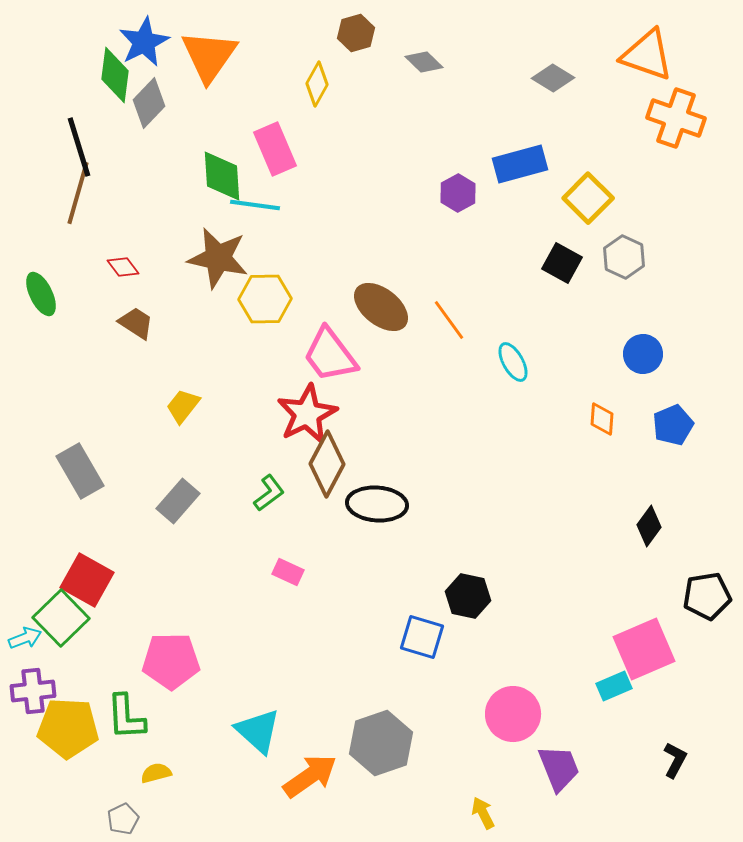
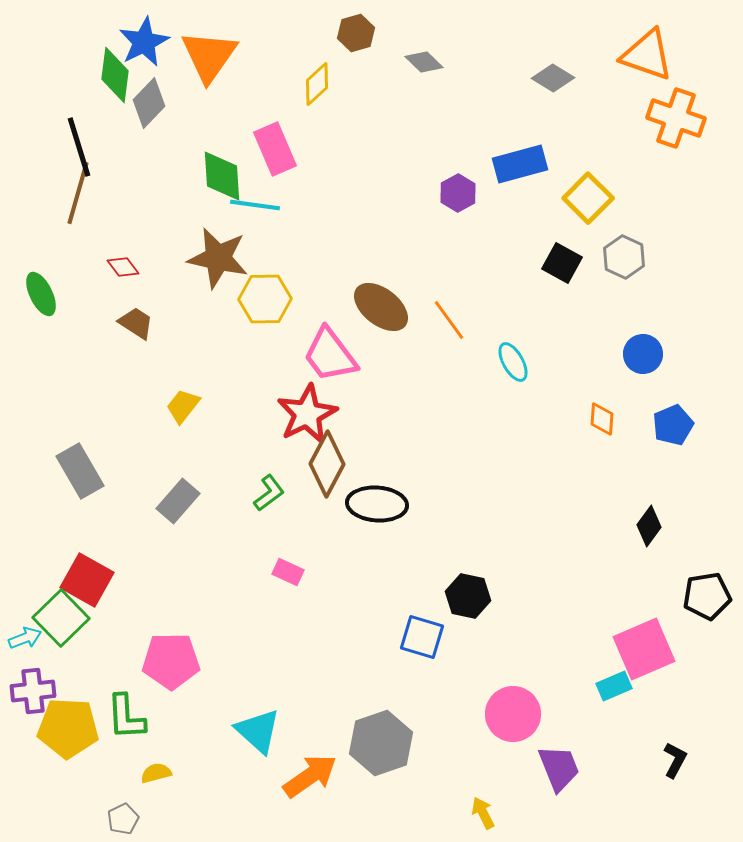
yellow diamond at (317, 84): rotated 18 degrees clockwise
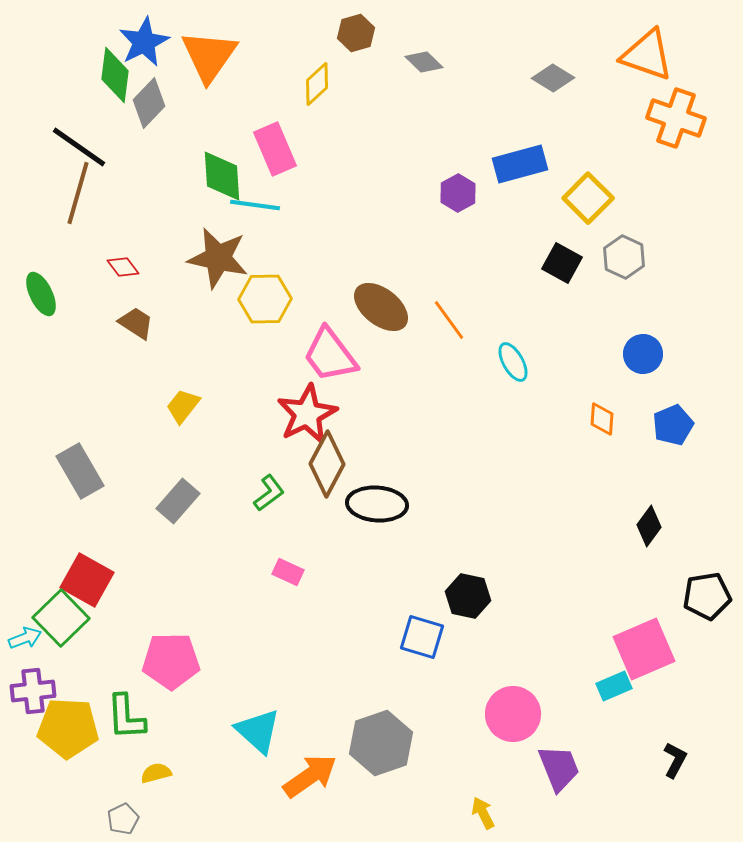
black line at (79, 147): rotated 38 degrees counterclockwise
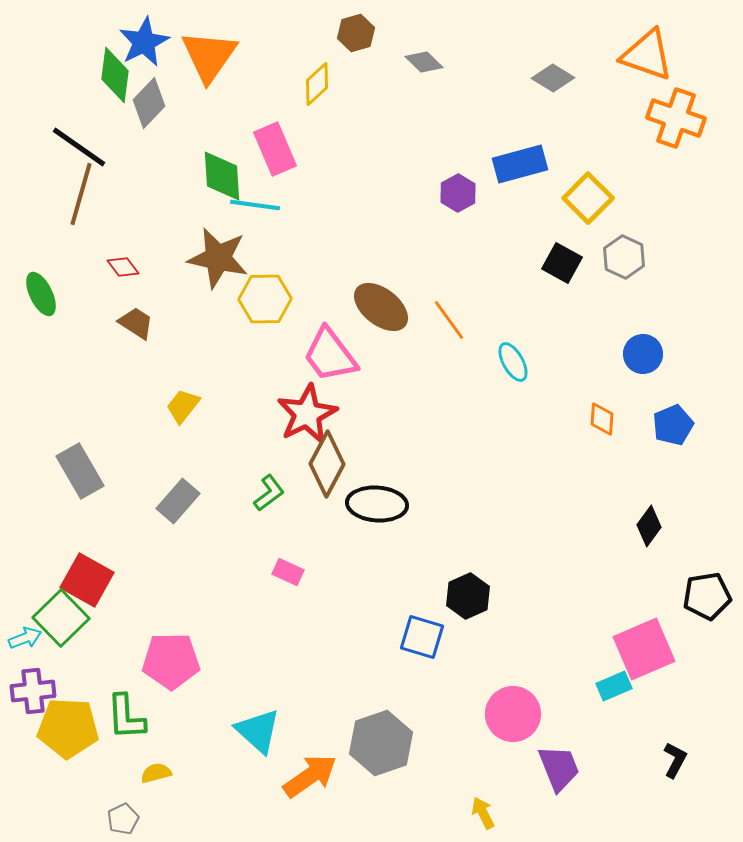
brown line at (78, 193): moved 3 px right, 1 px down
black hexagon at (468, 596): rotated 24 degrees clockwise
